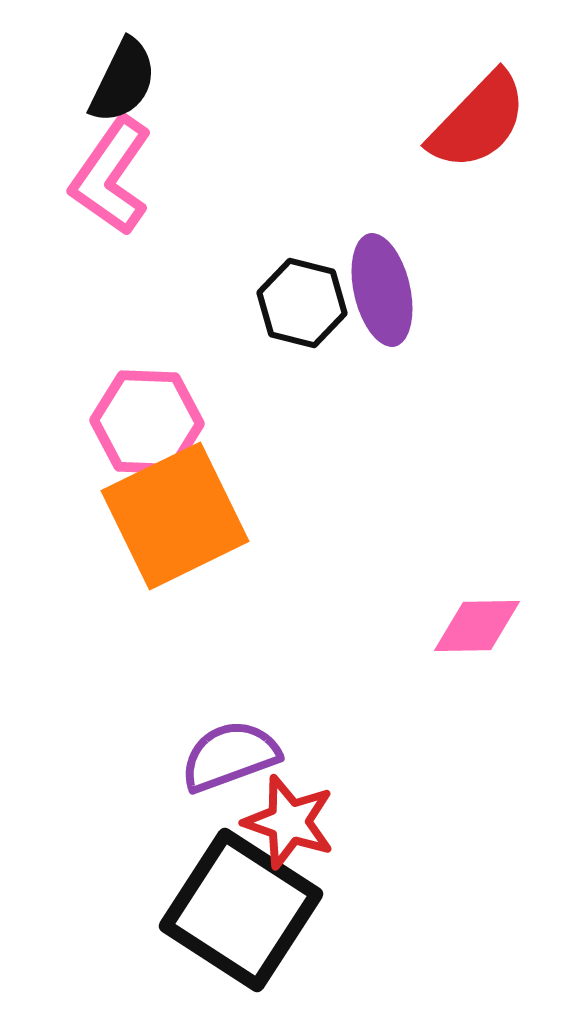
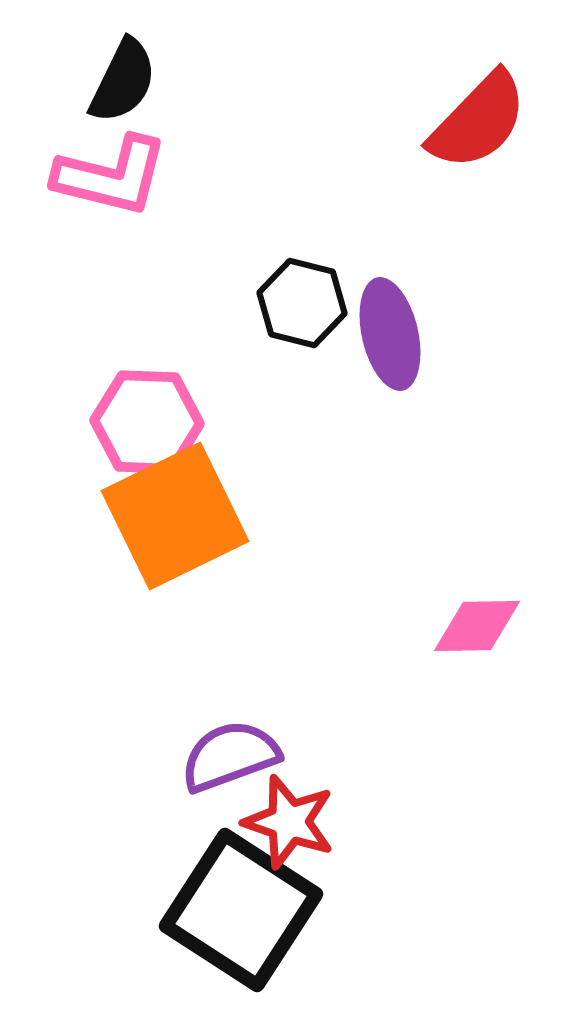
pink L-shape: rotated 111 degrees counterclockwise
purple ellipse: moved 8 px right, 44 px down
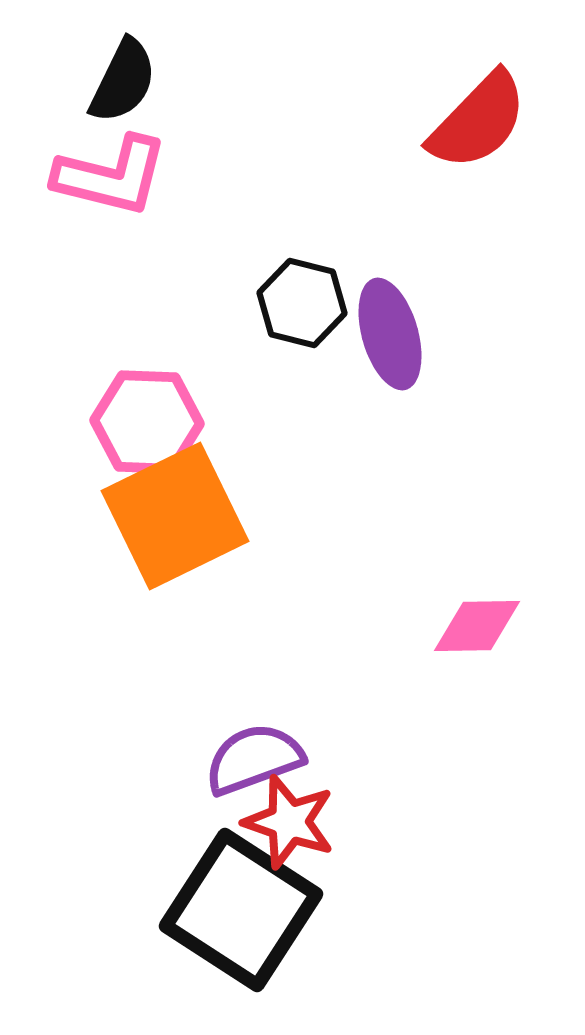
purple ellipse: rotated 3 degrees counterclockwise
purple semicircle: moved 24 px right, 3 px down
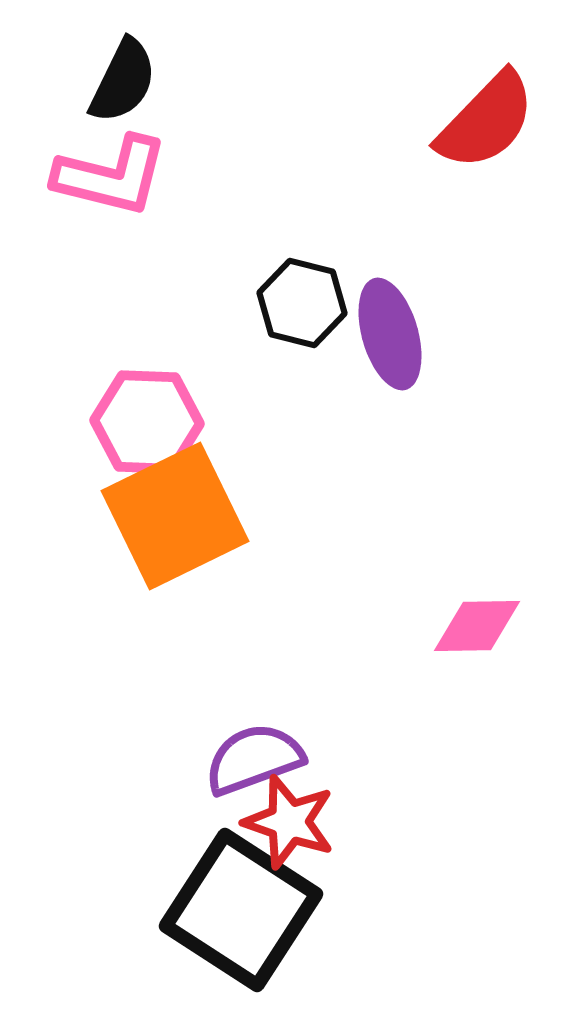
red semicircle: moved 8 px right
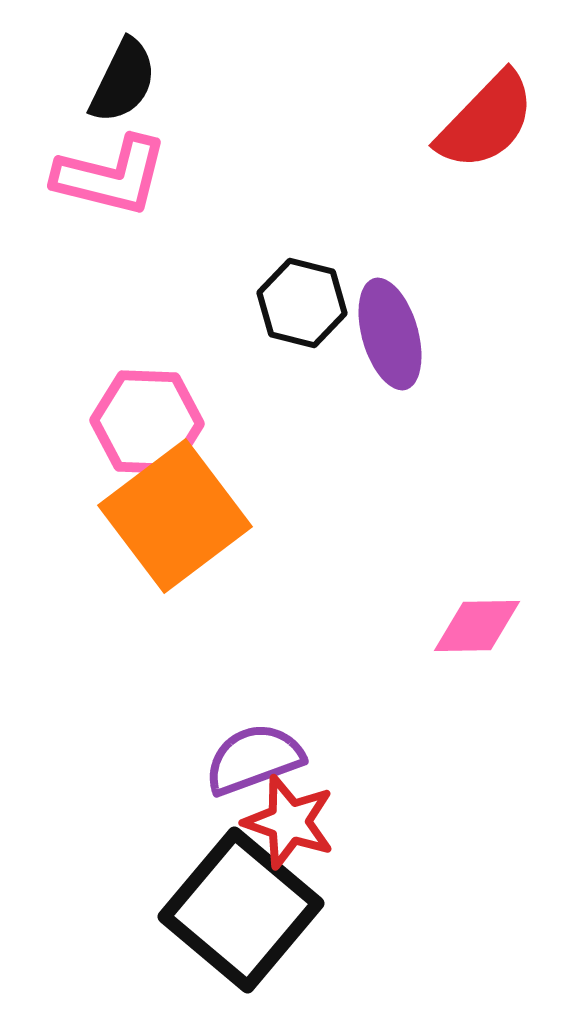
orange square: rotated 11 degrees counterclockwise
black square: rotated 7 degrees clockwise
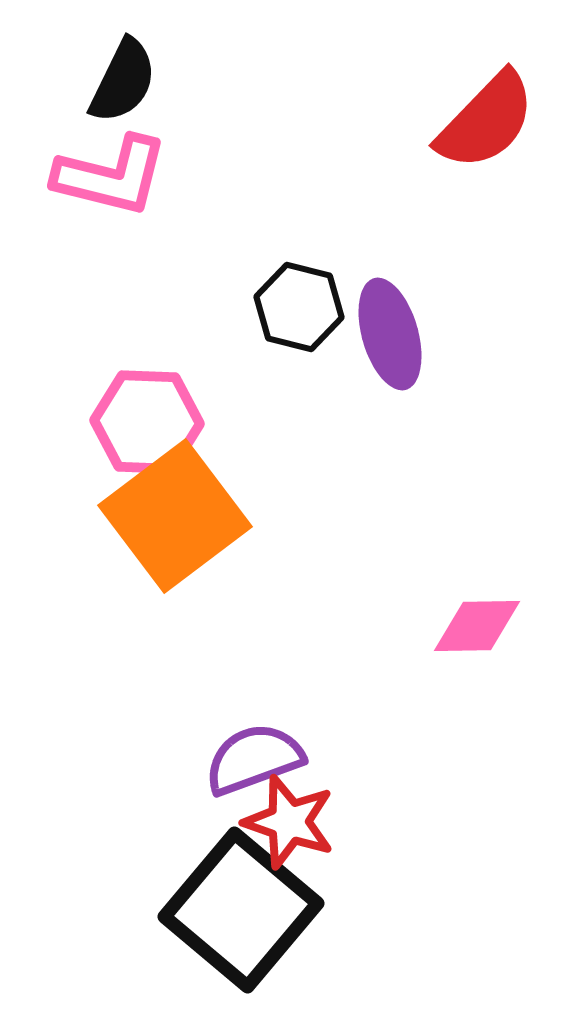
black hexagon: moved 3 px left, 4 px down
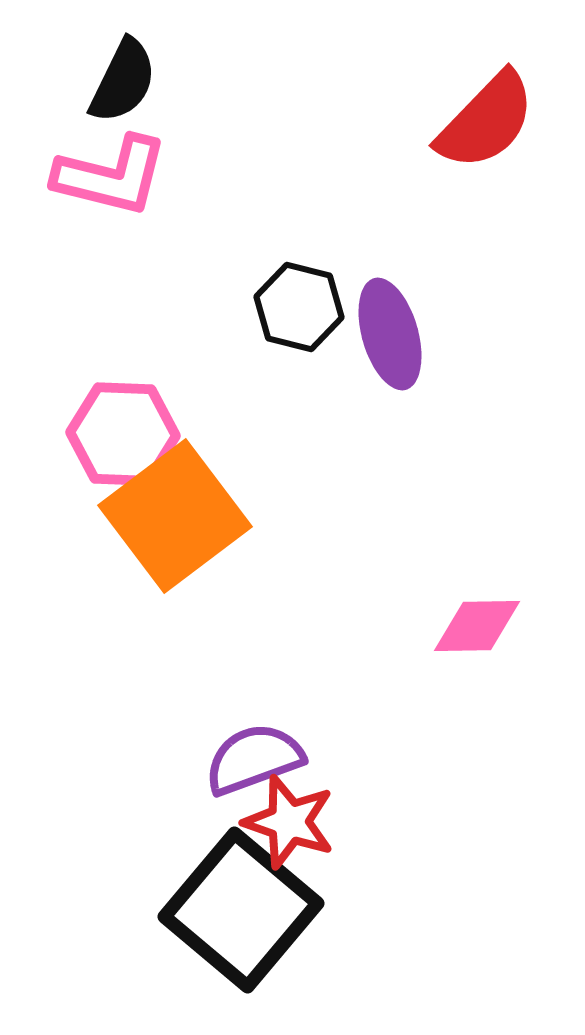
pink hexagon: moved 24 px left, 12 px down
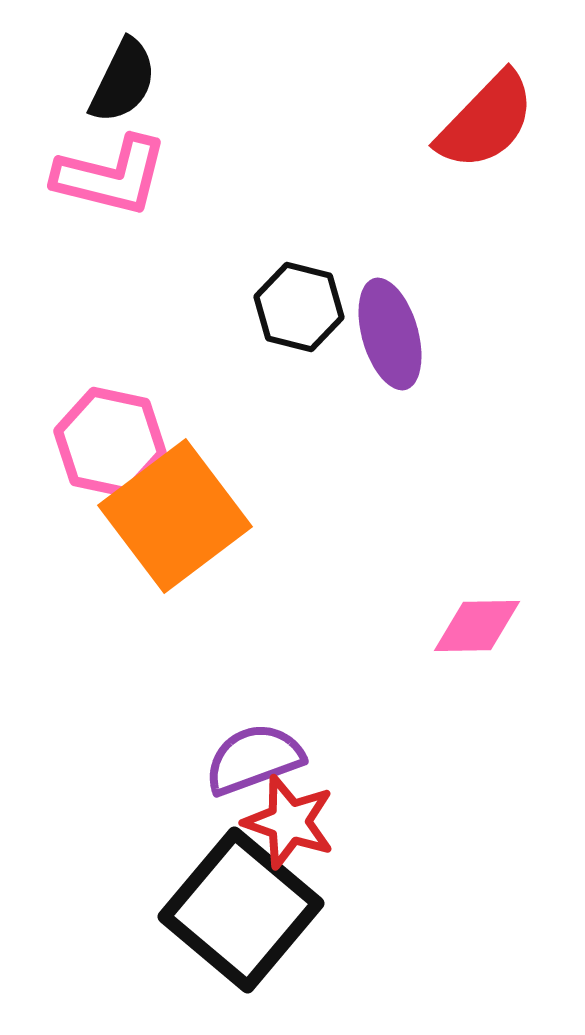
pink hexagon: moved 13 px left, 8 px down; rotated 10 degrees clockwise
